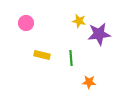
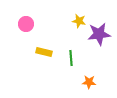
pink circle: moved 1 px down
yellow rectangle: moved 2 px right, 3 px up
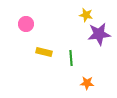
yellow star: moved 7 px right, 6 px up
orange star: moved 2 px left, 1 px down
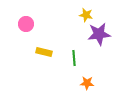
green line: moved 3 px right
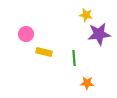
pink circle: moved 10 px down
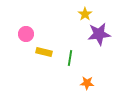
yellow star: moved 1 px left, 1 px up; rotated 24 degrees clockwise
green line: moved 4 px left; rotated 14 degrees clockwise
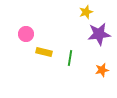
yellow star: moved 1 px right, 2 px up; rotated 16 degrees clockwise
orange star: moved 15 px right, 13 px up; rotated 16 degrees counterclockwise
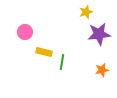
pink circle: moved 1 px left, 2 px up
green line: moved 8 px left, 4 px down
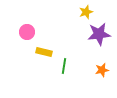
pink circle: moved 2 px right
green line: moved 2 px right, 4 px down
